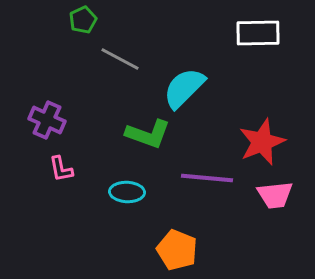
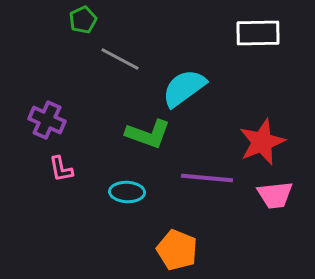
cyan semicircle: rotated 9 degrees clockwise
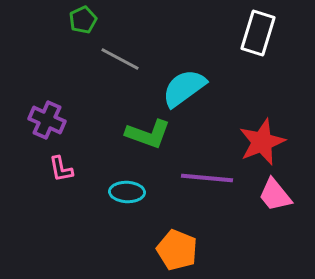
white rectangle: rotated 72 degrees counterclockwise
pink trapezoid: rotated 57 degrees clockwise
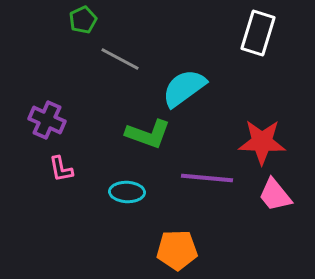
red star: rotated 24 degrees clockwise
orange pentagon: rotated 24 degrees counterclockwise
